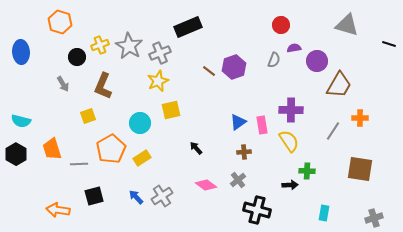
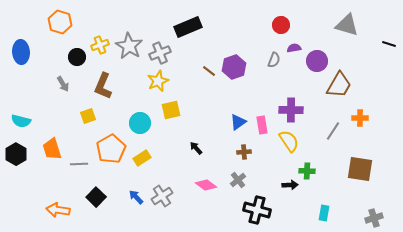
black square at (94, 196): moved 2 px right, 1 px down; rotated 30 degrees counterclockwise
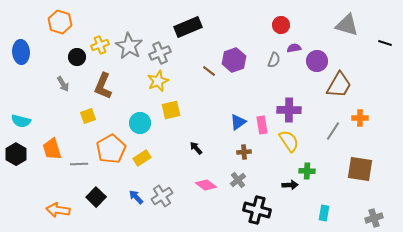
black line at (389, 44): moved 4 px left, 1 px up
purple hexagon at (234, 67): moved 7 px up
purple cross at (291, 110): moved 2 px left
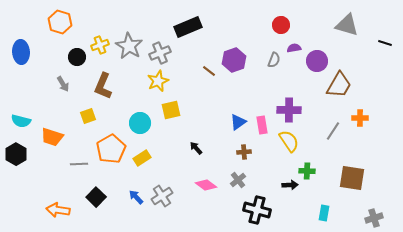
orange trapezoid at (52, 149): moved 12 px up; rotated 55 degrees counterclockwise
brown square at (360, 169): moved 8 px left, 9 px down
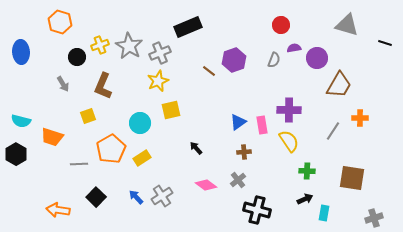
purple circle at (317, 61): moved 3 px up
black arrow at (290, 185): moved 15 px right, 14 px down; rotated 21 degrees counterclockwise
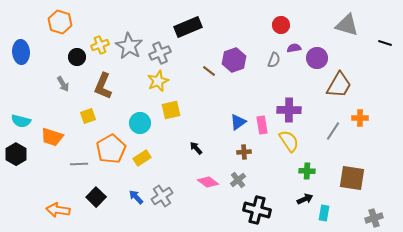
pink diamond at (206, 185): moved 2 px right, 3 px up
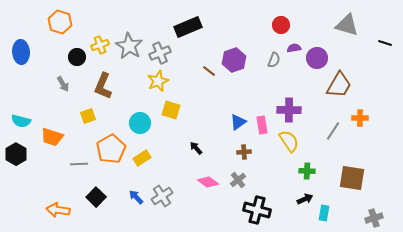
yellow square at (171, 110): rotated 30 degrees clockwise
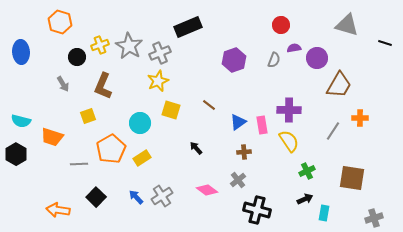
brown line at (209, 71): moved 34 px down
green cross at (307, 171): rotated 28 degrees counterclockwise
pink diamond at (208, 182): moved 1 px left, 8 px down
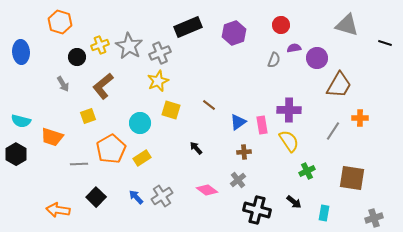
purple hexagon at (234, 60): moved 27 px up
brown L-shape at (103, 86): rotated 28 degrees clockwise
black arrow at (305, 199): moved 11 px left, 3 px down; rotated 63 degrees clockwise
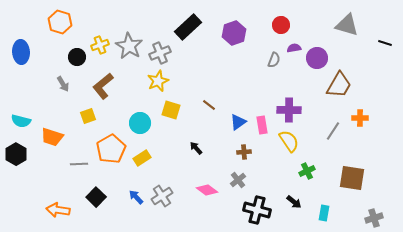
black rectangle at (188, 27): rotated 20 degrees counterclockwise
